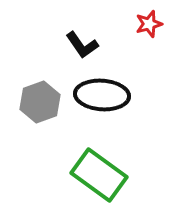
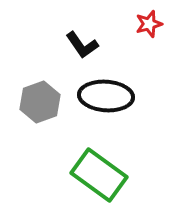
black ellipse: moved 4 px right, 1 px down
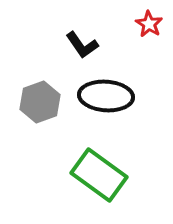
red star: rotated 24 degrees counterclockwise
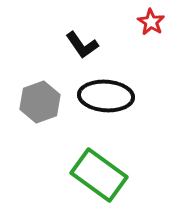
red star: moved 2 px right, 2 px up
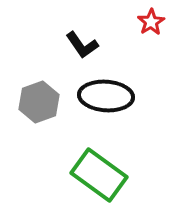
red star: rotated 8 degrees clockwise
gray hexagon: moved 1 px left
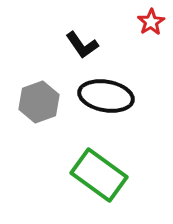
black ellipse: rotated 6 degrees clockwise
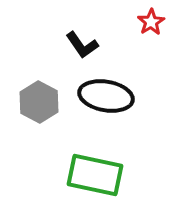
gray hexagon: rotated 12 degrees counterclockwise
green rectangle: moved 4 px left; rotated 24 degrees counterclockwise
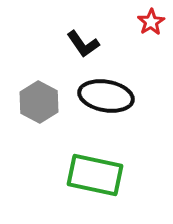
black L-shape: moved 1 px right, 1 px up
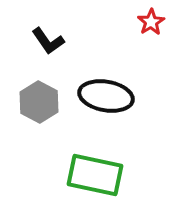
black L-shape: moved 35 px left, 3 px up
